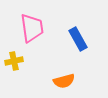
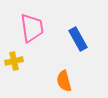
orange semicircle: rotated 90 degrees clockwise
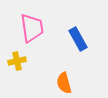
yellow cross: moved 3 px right
orange semicircle: moved 2 px down
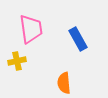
pink trapezoid: moved 1 px left, 1 px down
orange semicircle: rotated 10 degrees clockwise
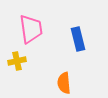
blue rectangle: rotated 15 degrees clockwise
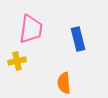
pink trapezoid: rotated 16 degrees clockwise
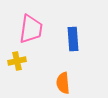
blue rectangle: moved 5 px left; rotated 10 degrees clockwise
orange semicircle: moved 1 px left
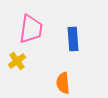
yellow cross: rotated 24 degrees counterclockwise
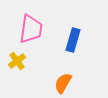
blue rectangle: moved 1 px down; rotated 20 degrees clockwise
orange semicircle: rotated 35 degrees clockwise
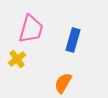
pink trapezoid: rotated 8 degrees clockwise
yellow cross: moved 2 px up
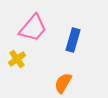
pink trapezoid: moved 2 px right, 1 px up; rotated 24 degrees clockwise
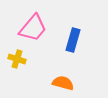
yellow cross: rotated 36 degrees counterclockwise
orange semicircle: rotated 75 degrees clockwise
